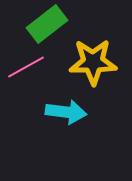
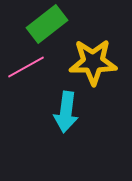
cyan arrow: rotated 90 degrees clockwise
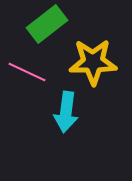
pink line: moved 1 px right, 5 px down; rotated 54 degrees clockwise
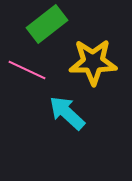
pink line: moved 2 px up
cyan arrow: moved 1 px right, 1 px down; rotated 126 degrees clockwise
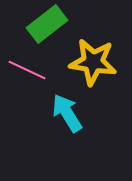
yellow star: rotated 9 degrees clockwise
cyan arrow: rotated 15 degrees clockwise
